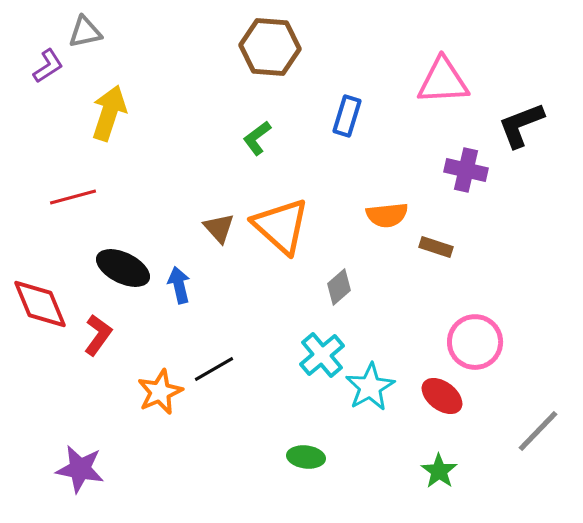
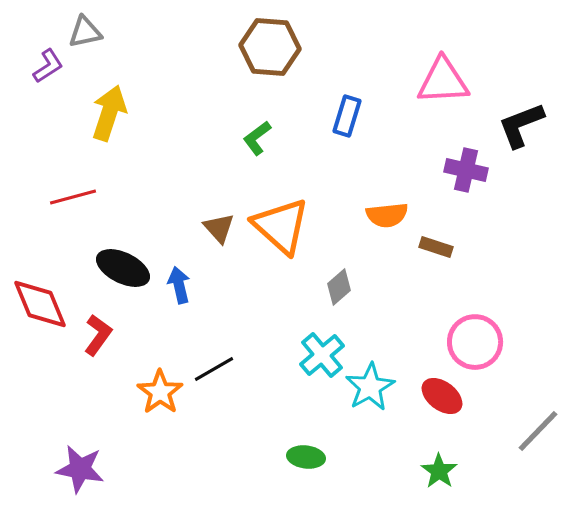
orange star: rotated 12 degrees counterclockwise
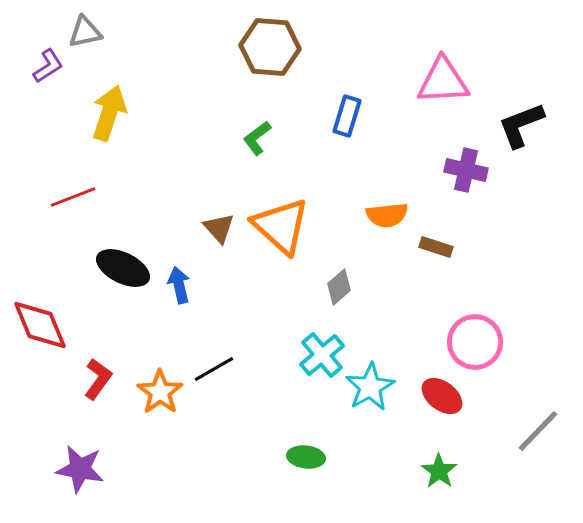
red line: rotated 6 degrees counterclockwise
red diamond: moved 21 px down
red L-shape: moved 44 px down
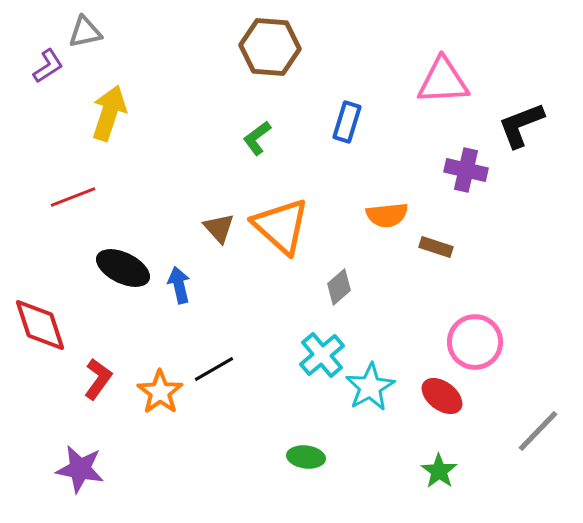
blue rectangle: moved 6 px down
red diamond: rotated 4 degrees clockwise
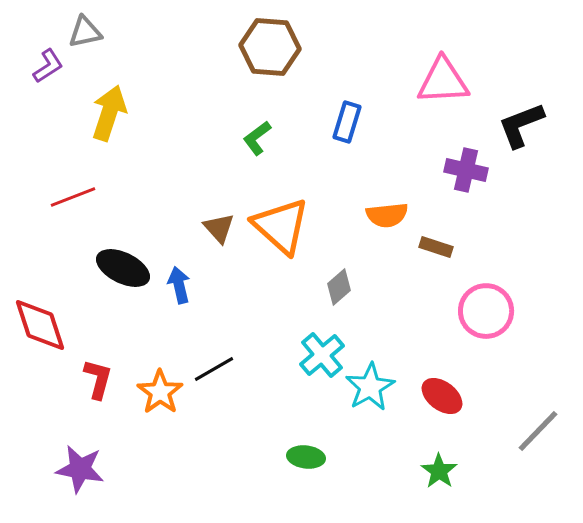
pink circle: moved 11 px right, 31 px up
red L-shape: rotated 21 degrees counterclockwise
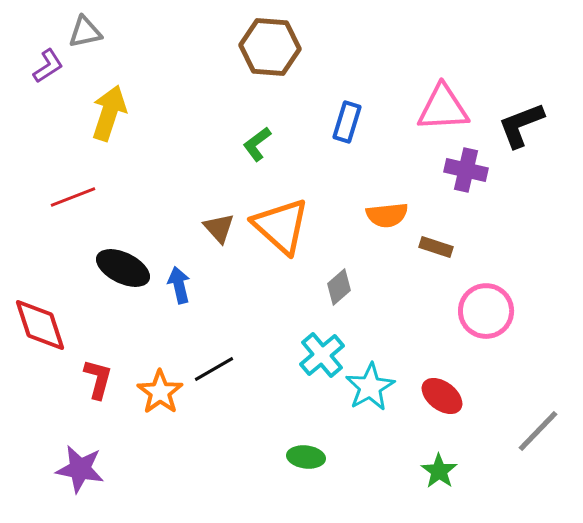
pink triangle: moved 27 px down
green L-shape: moved 6 px down
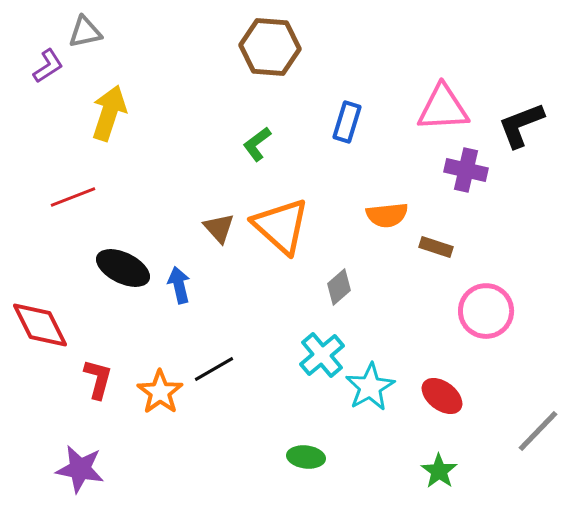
red diamond: rotated 8 degrees counterclockwise
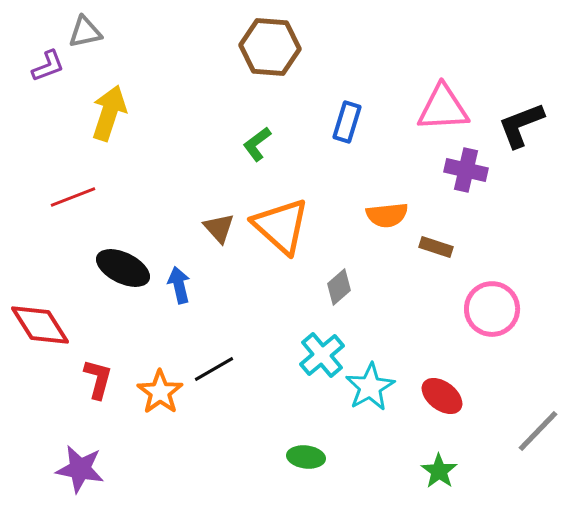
purple L-shape: rotated 12 degrees clockwise
pink circle: moved 6 px right, 2 px up
red diamond: rotated 6 degrees counterclockwise
